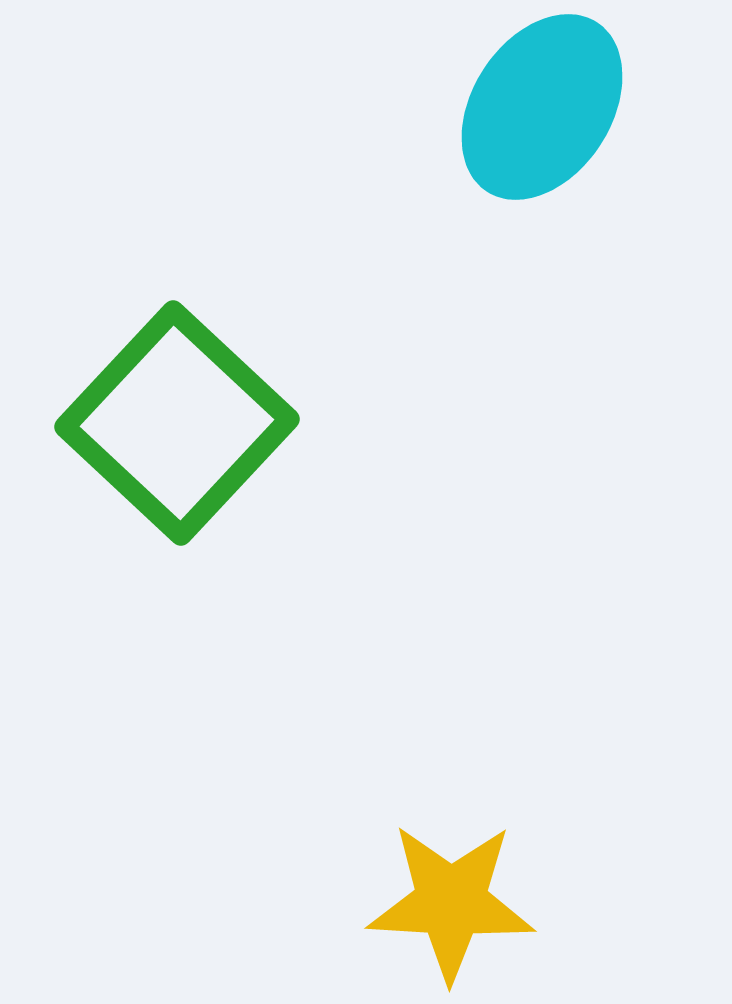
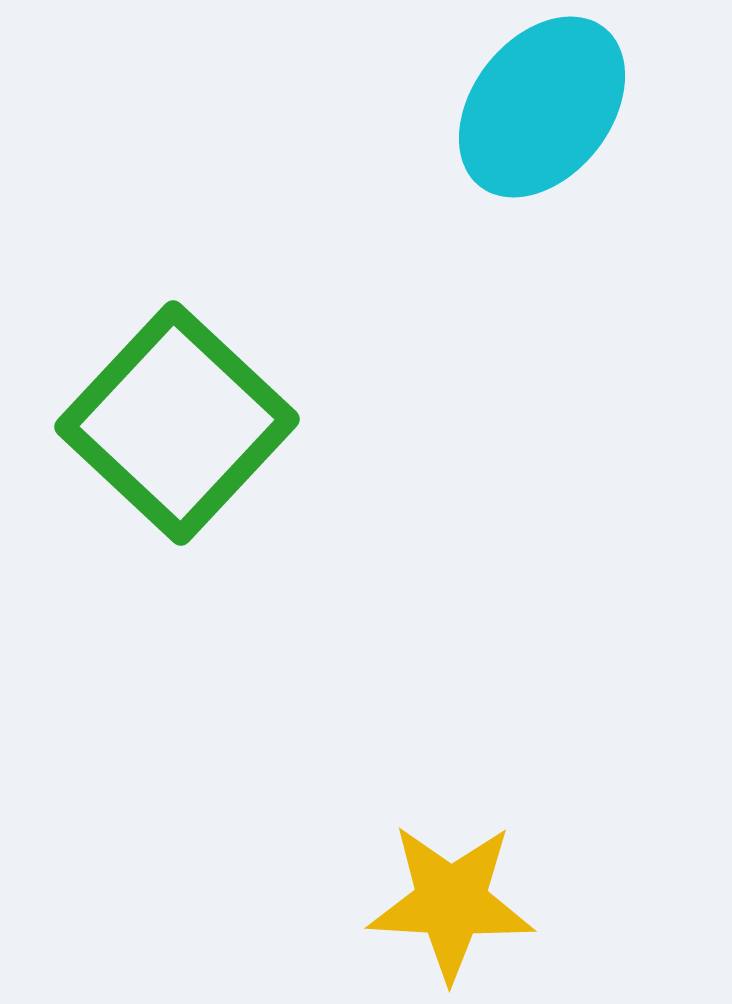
cyan ellipse: rotated 5 degrees clockwise
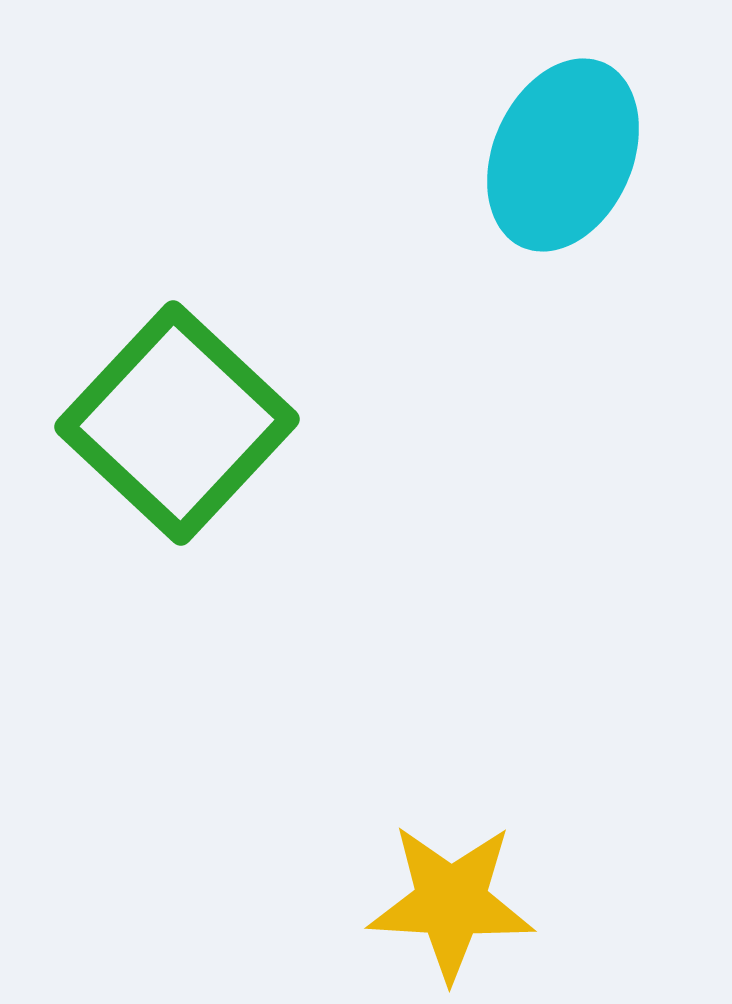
cyan ellipse: moved 21 px right, 48 px down; rotated 14 degrees counterclockwise
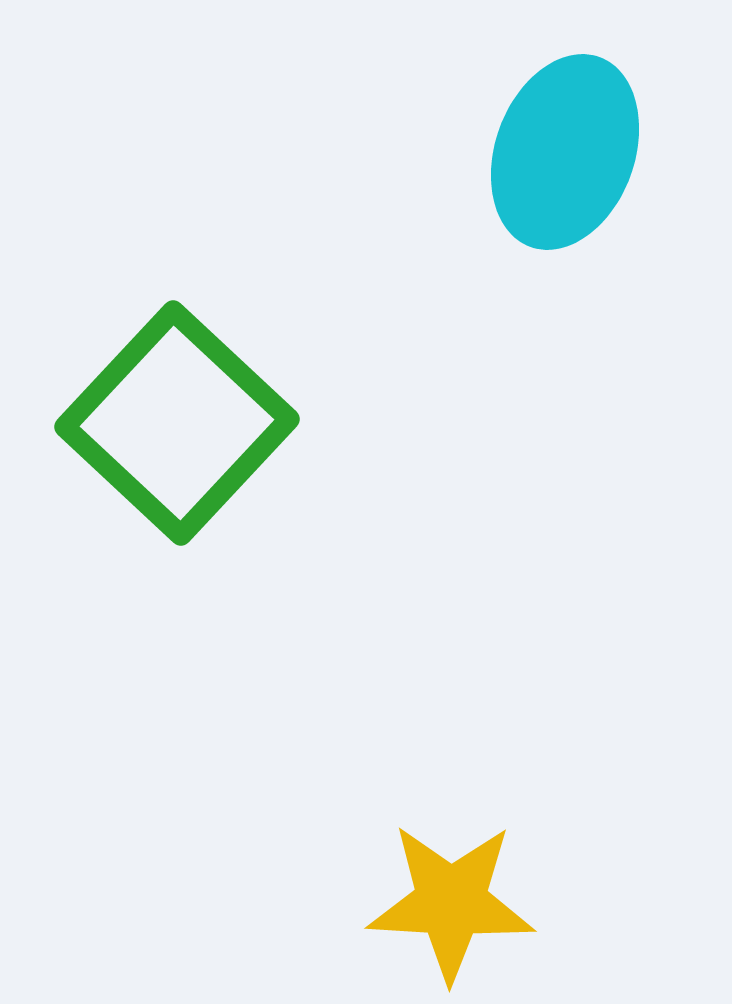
cyan ellipse: moved 2 px right, 3 px up; rotated 4 degrees counterclockwise
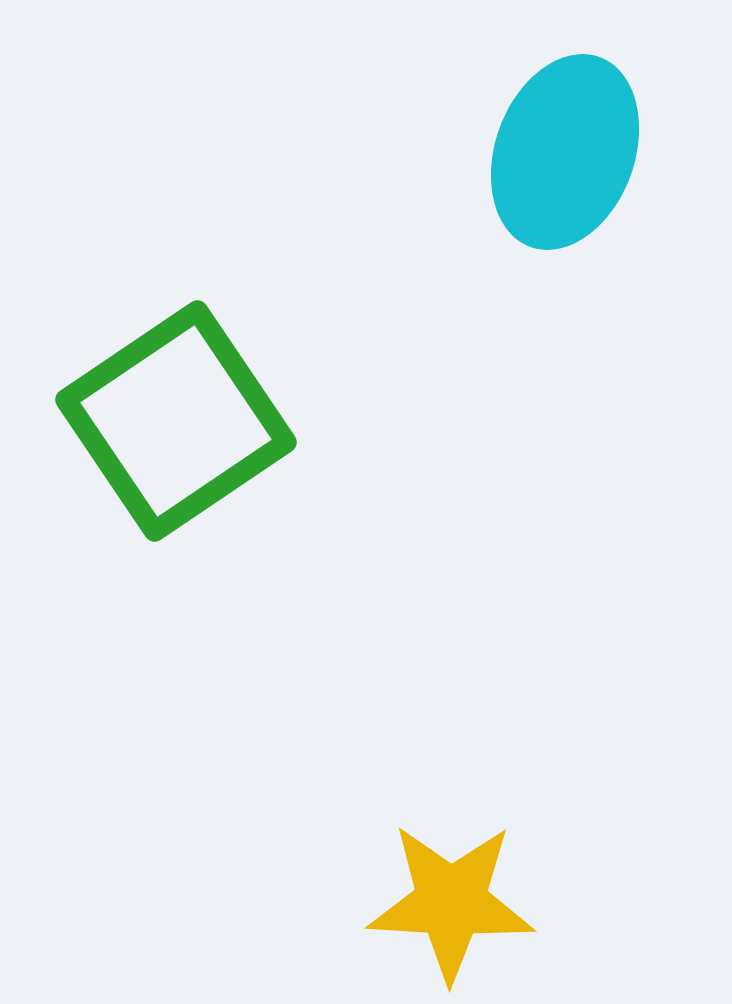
green square: moved 1 px left, 2 px up; rotated 13 degrees clockwise
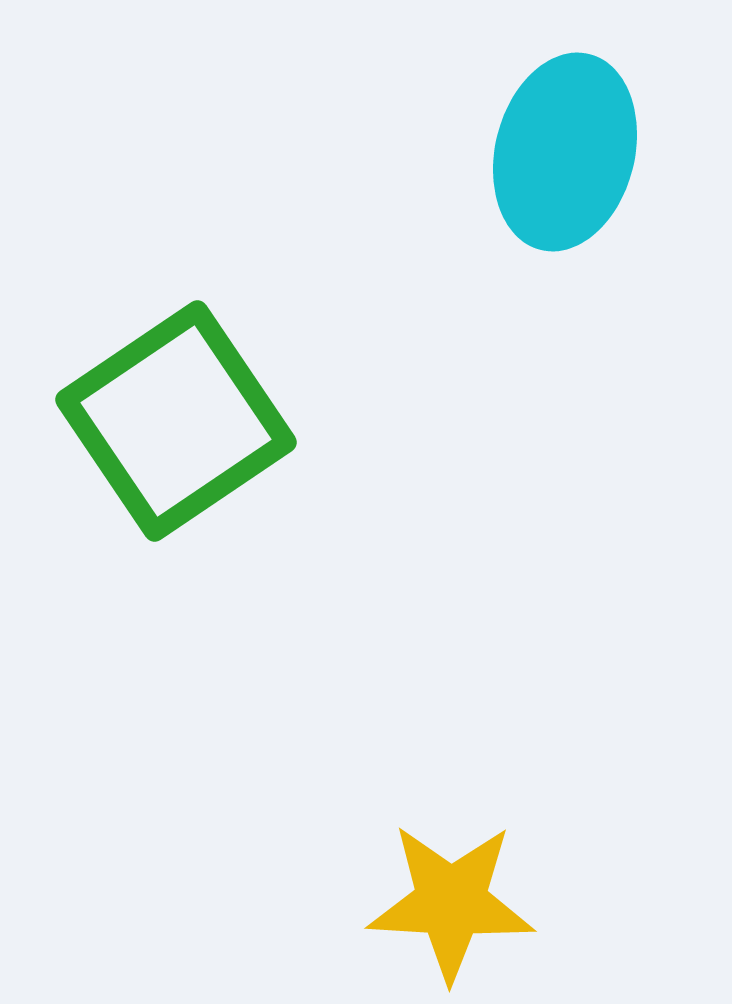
cyan ellipse: rotated 6 degrees counterclockwise
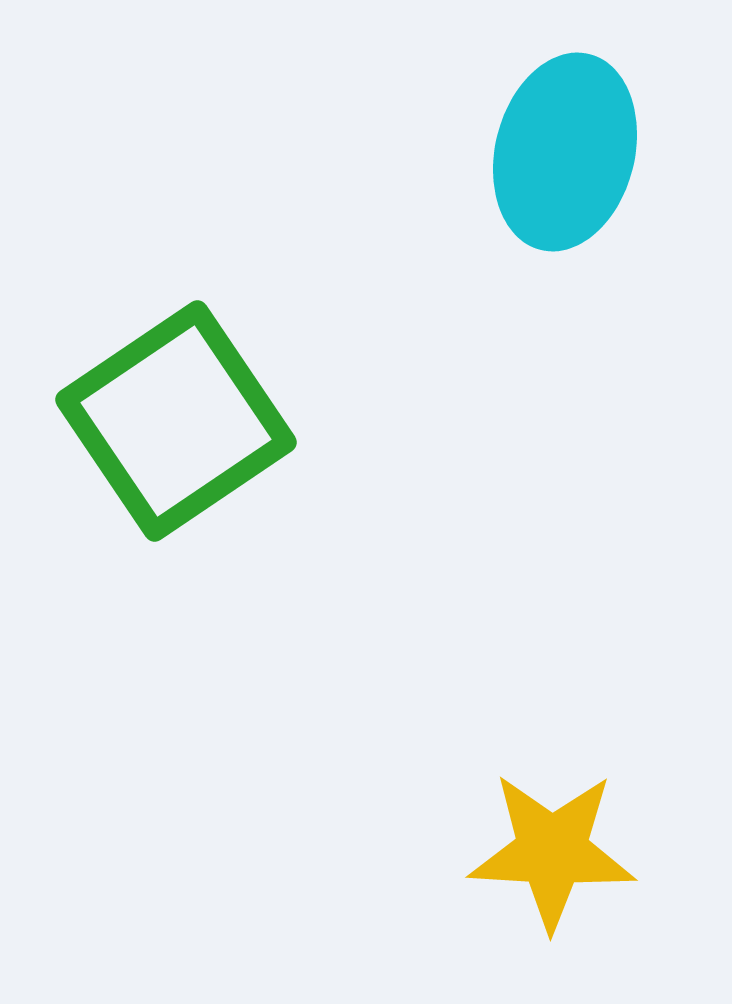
yellow star: moved 101 px right, 51 px up
